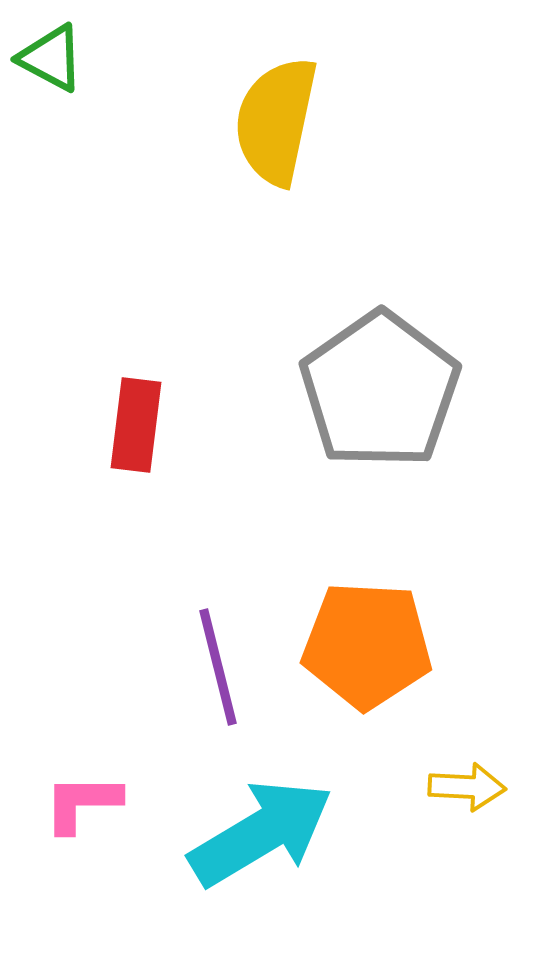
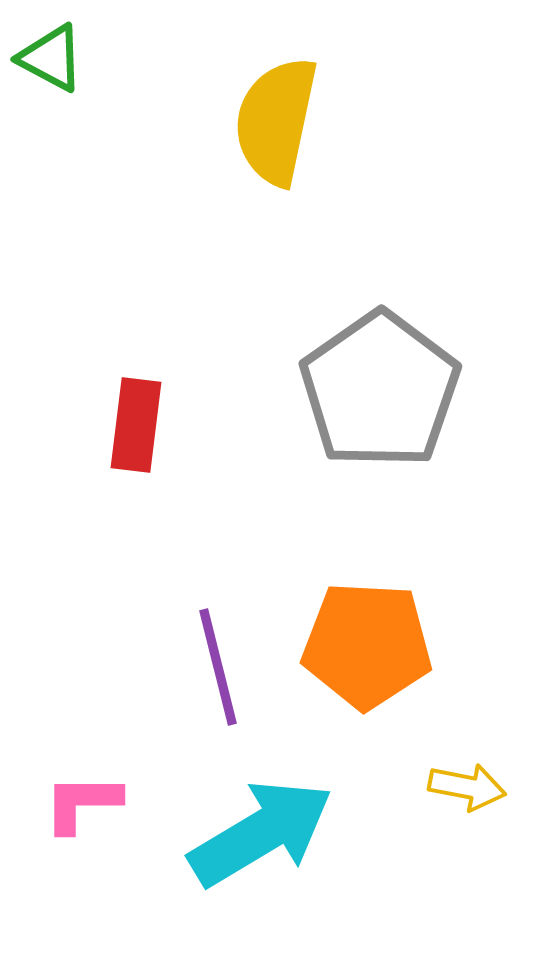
yellow arrow: rotated 8 degrees clockwise
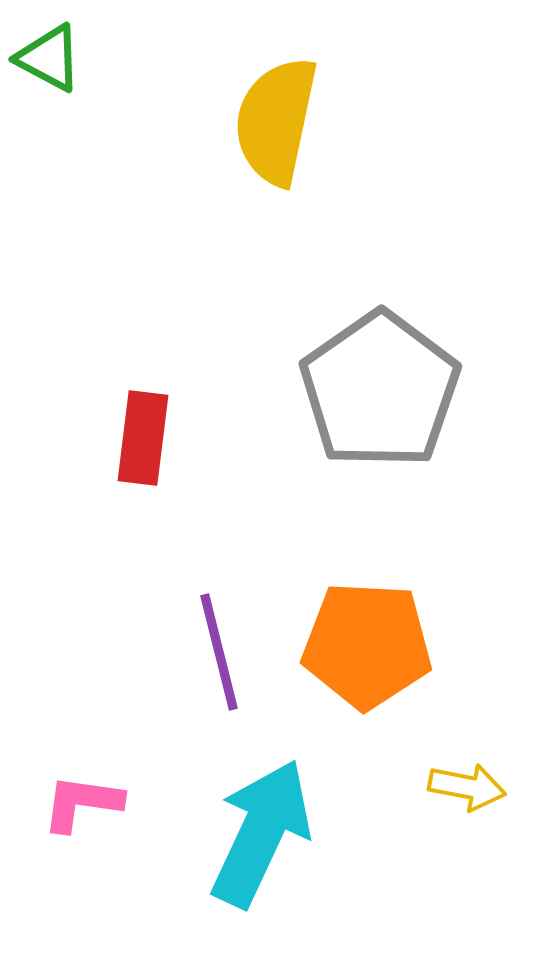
green triangle: moved 2 px left
red rectangle: moved 7 px right, 13 px down
purple line: moved 1 px right, 15 px up
pink L-shape: rotated 8 degrees clockwise
cyan arrow: rotated 34 degrees counterclockwise
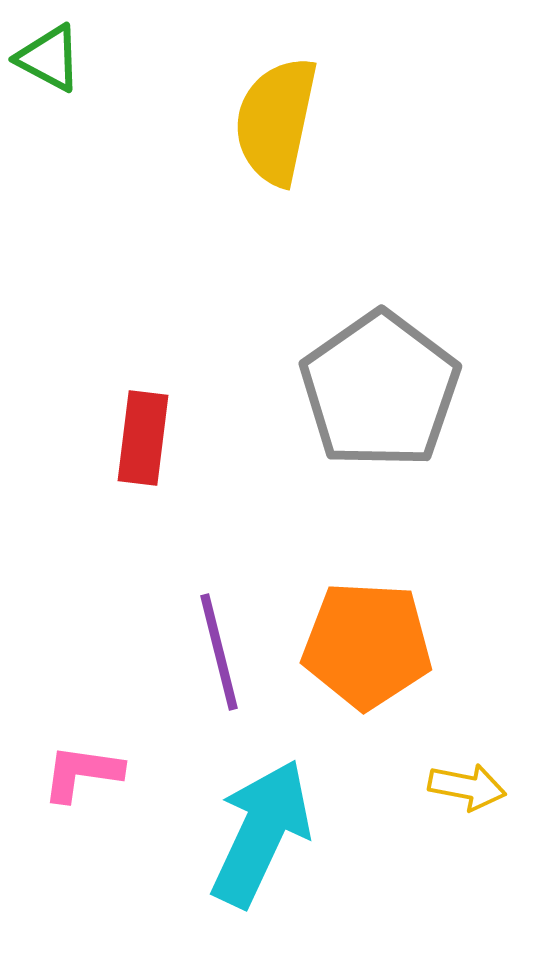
pink L-shape: moved 30 px up
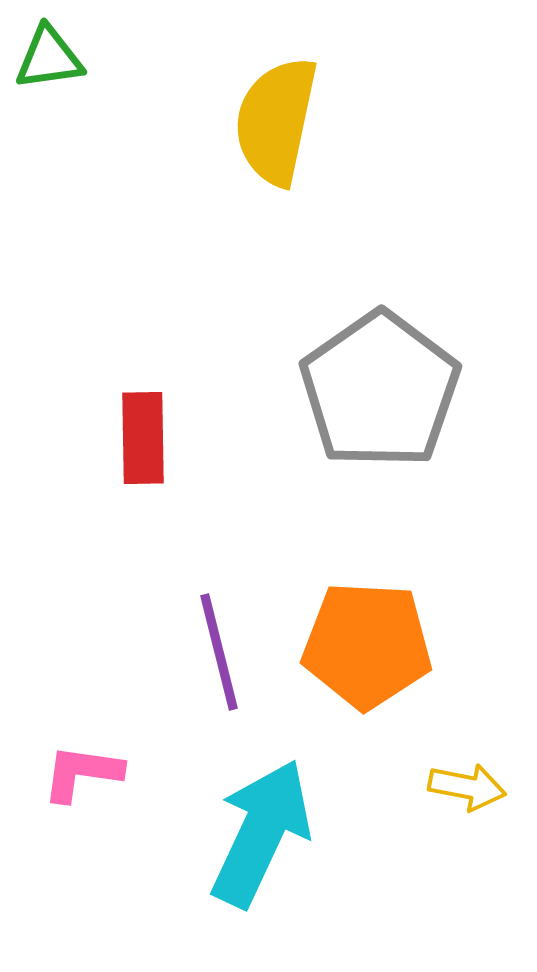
green triangle: rotated 36 degrees counterclockwise
red rectangle: rotated 8 degrees counterclockwise
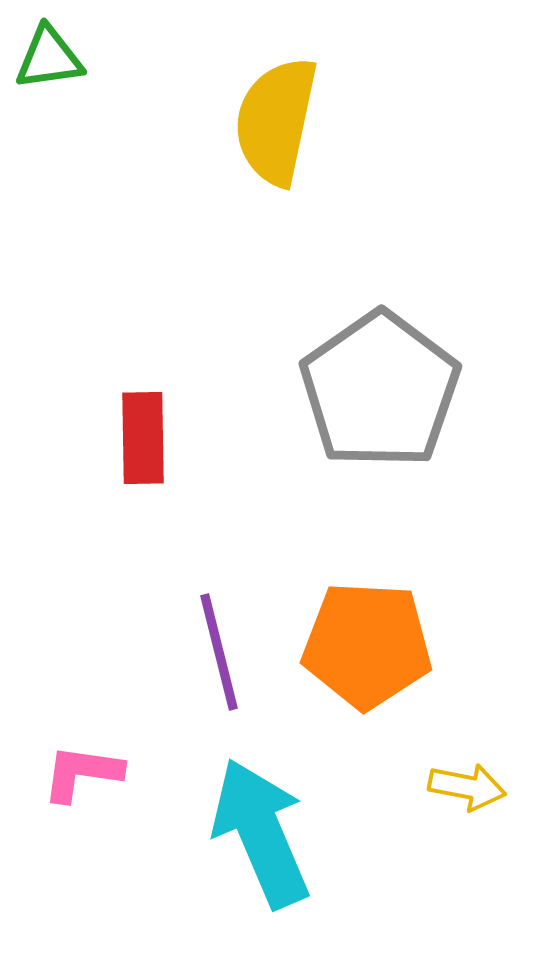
cyan arrow: rotated 48 degrees counterclockwise
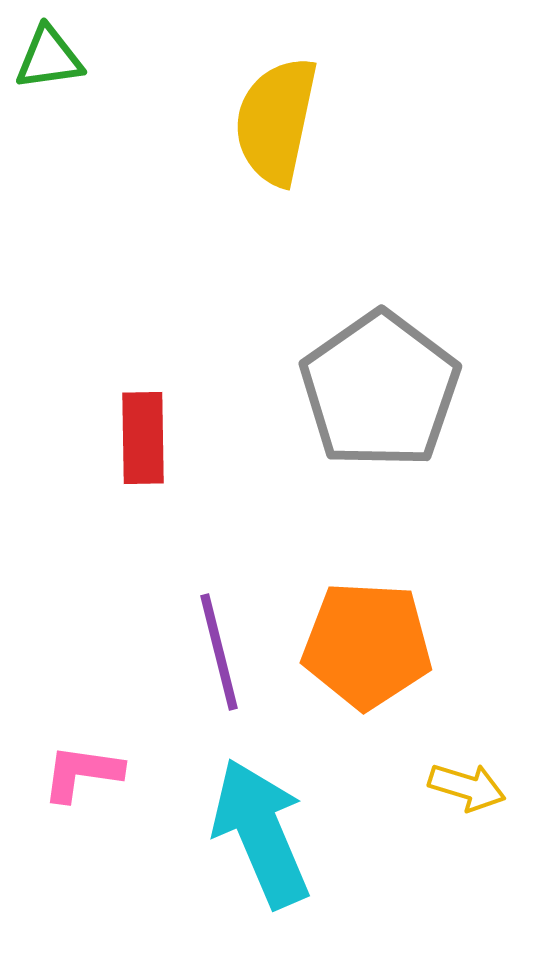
yellow arrow: rotated 6 degrees clockwise
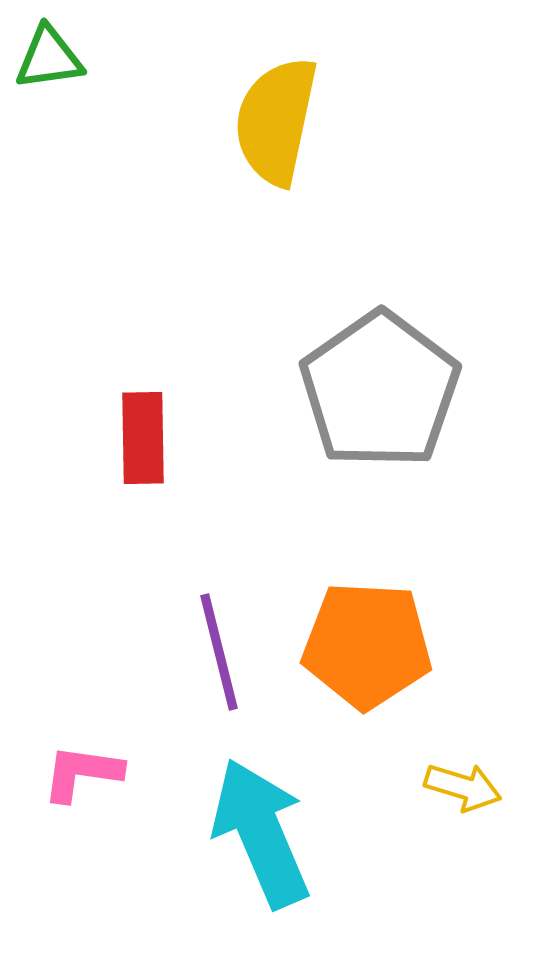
yellow arrow: moved 4 px left
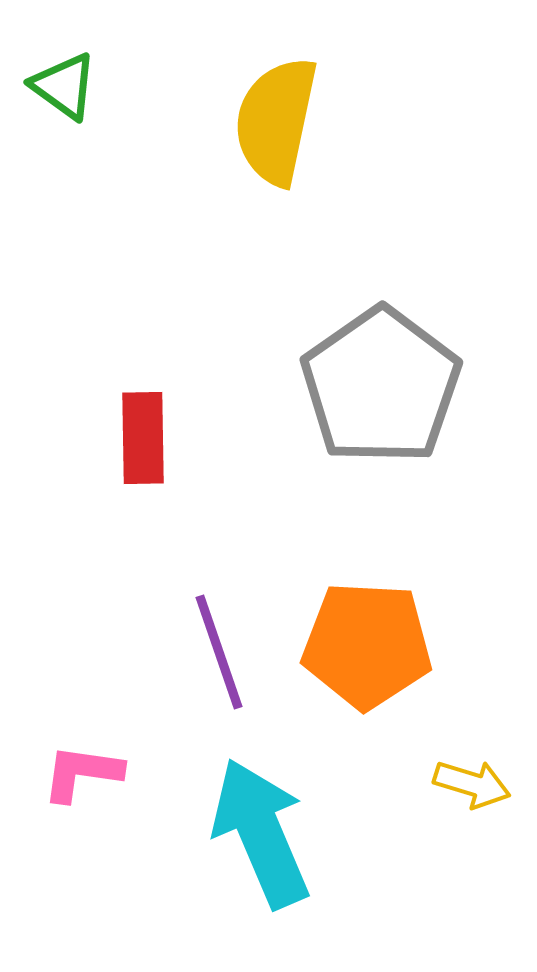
green triangle: moved 15 px right, 28 px down; rotated 44 degrees clockwise
gray pentagon: moved 1 px right, 4 px up
purple line: rotated 5 degrees counterclockwise
yellow arrow: moved 9 px right, 3 px up
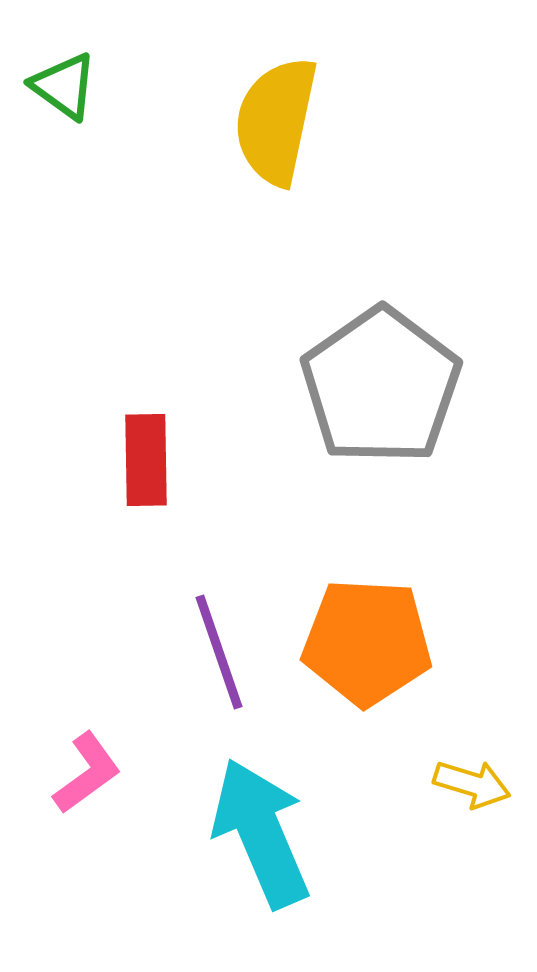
red rectangle: moved 3 px right, 22 px down
orange pentagon: moved 3 px up
pink L-shape: moved 5 px right; rotated 136 degrees clockwise
